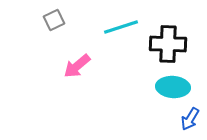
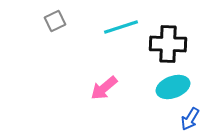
gray square: moved 1 px right, 1 px down
pink arrow: moved 27 px right, 22 px down
cyan ellipse: rotated 24 degrees counterclockwise
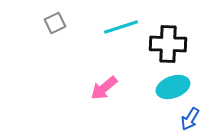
gray square: moved 2 px down
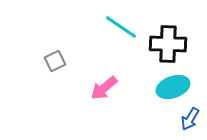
gray square: moved 38 px down
cyan line: rotated 52 degrees clockwise
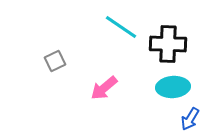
cyan ellipse: rotated 16 degrees clockwise
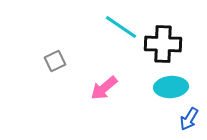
black cross: moved 5 px left
cyan ellipse: moved 2 px left
blue arrow: moved 1 px left
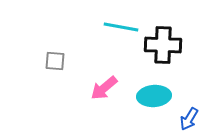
cyan line: rotated 24 degrees counterclockwise
black cross: moved 1 px down
gray square: rotated 30 degrees clockwise
cyan ellipse: moved 17 px left, 9 px down
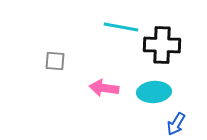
black cross: moved 1 px left
pink arrow: rotated 48 degrees clockwise
cyan ellipse: moved 4 px up
blue arrow: moved 13 px left, 5 px down
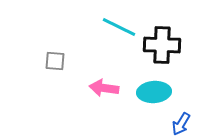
cyan line: moved 2 px left; rotated 16 degrees clockwise
blue arrow: moved 5 px right
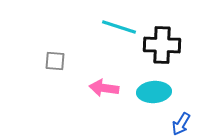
cyan line: rotated 8 degrees counterclockwise
